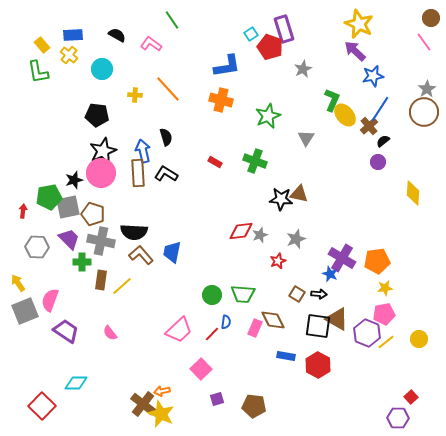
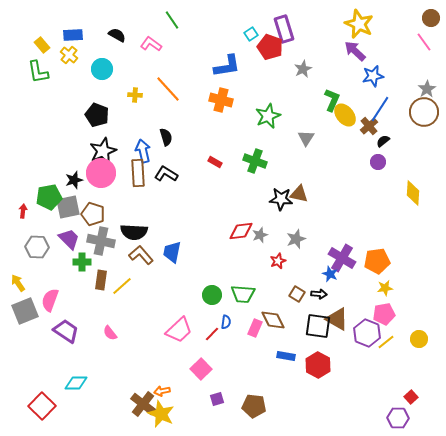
black pentagon at (97, 115): rotated 15 degrees clockwise
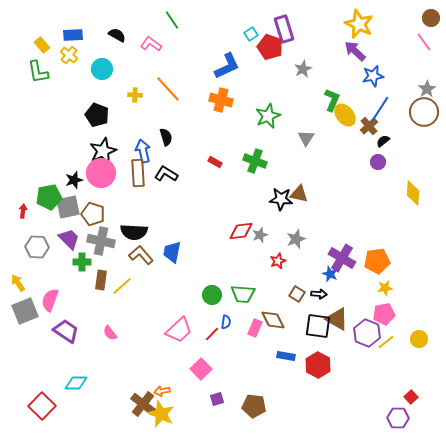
blue L-shape at (227, 66): rotated 16 degrees counterclockwise
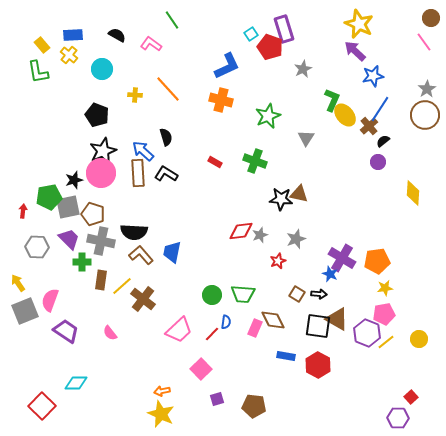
brown circle at (424, 112): moved 1 px right, 3 px down
blue arrow at (143, 151): rotated 35 degrees counterclockwise
brown cross at (143, 404): moved 105 px up
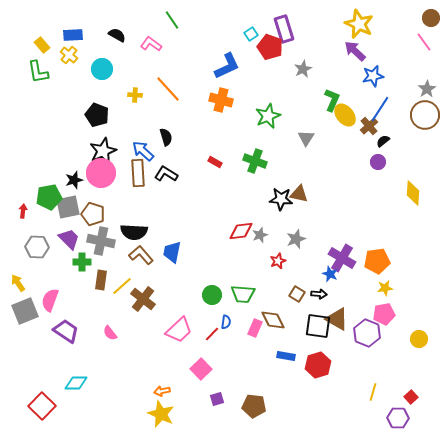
yellow line at (386, 342): moved 13 px left, 50 px down; rotated 36 degrees counterclockwise
red hexagon at (318, 365): rotated 15 degrees clockwise
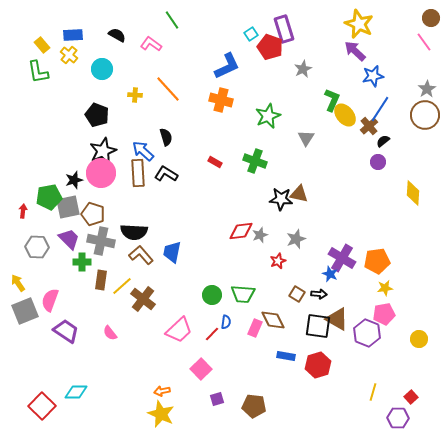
cyan diamond at (76, 383): moved 9 px down
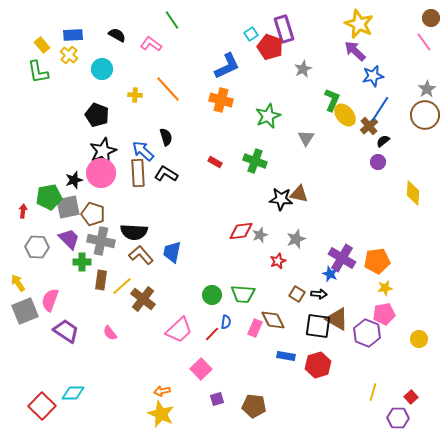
cyan diamond at (76, 392): moved 3 px left, 1 px down
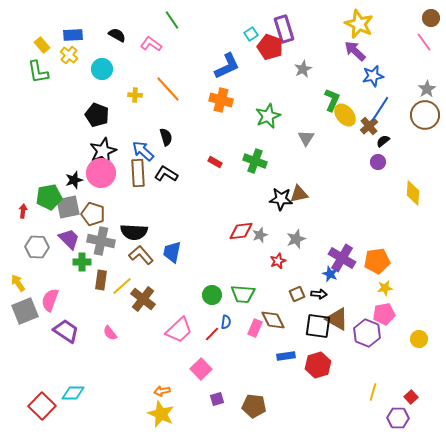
brown triangle at (299, 194): rotated 24 degrees counterclockwise
brown square at (297, 294): rotated 35 degrees clockwise
blue rectangle at (286, 356): rotated 18 degrees counterclockwise
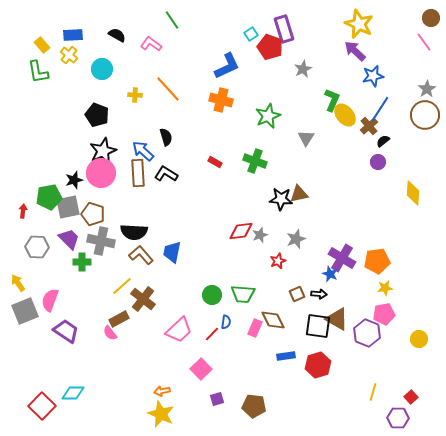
brown rectangle at (101, 280): moved 18 px right, 39 px down; rotated 54 degrees clockwise
